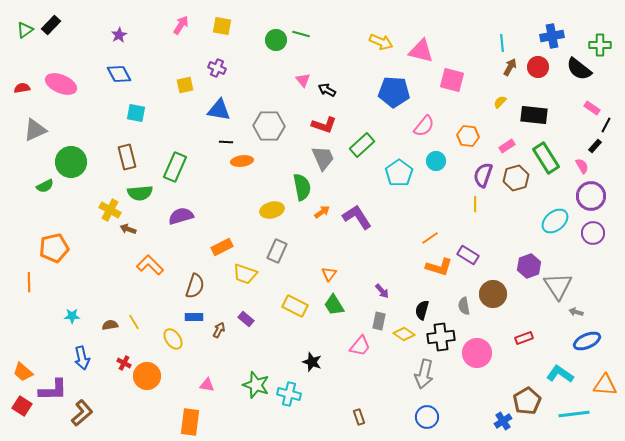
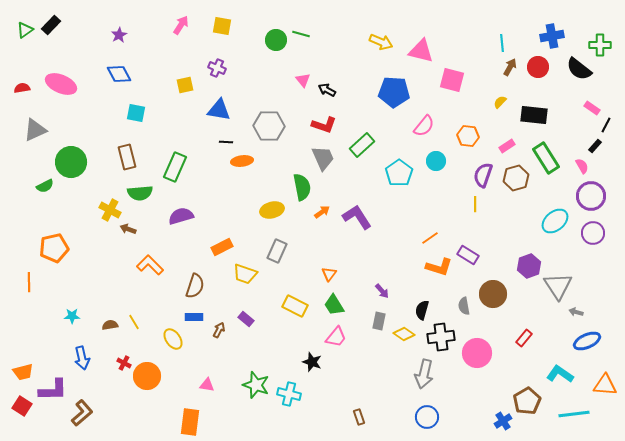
red rectangle at (524, 338): rotated 30 degrees counterclockwise
pink trapezoid at (360, 346): moved 24 px left, 9 px up
orange trapezoid at (23, 372): rotated 55 degrees counterclockwise
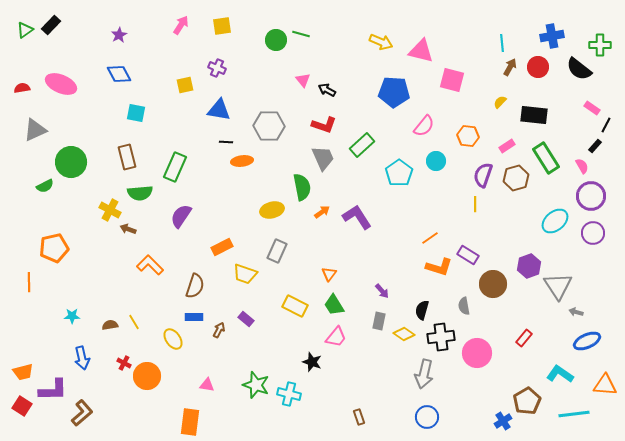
yellow square at (222, 26): rotated 18 degrees counterclockwise
purple semicircle at (181, 216): rotated 40 degrees counterclockwise
brown circle at (493, 294): moved 10 px up
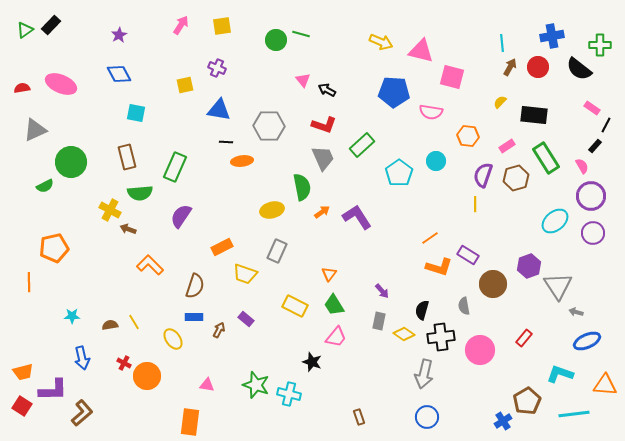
pink square at (452, 80): moved 3 px up
pink semicircle at (424, 126): moved 7 px right, 14 px up; rotated 60 degrees clockwise
pink circle at (477, 353): moved 3 px right, 3 px up
cyan L-shape at (560, 374): rotated 16 degrees counterclockwise
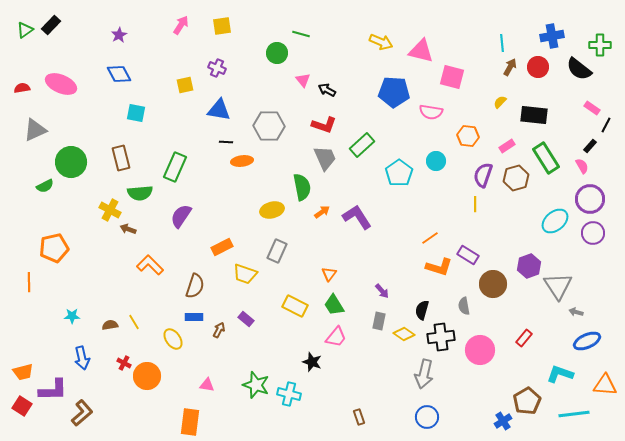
green circle at (276, 40): moved 1 px right, 13 px down
black rectangle at (595, 146): moved 5 px left
brown rectangle at (127, 157): moved 6 px left, 1 px down
gray trapezoid at (323, 158): moved 2 px right
purple circle at (591, 196): moved 1 px left, 3 px down
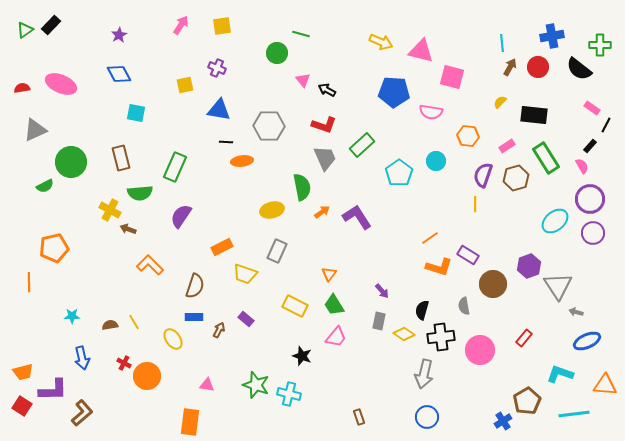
black star at (312, 362): moved 10 px left, 6 px up
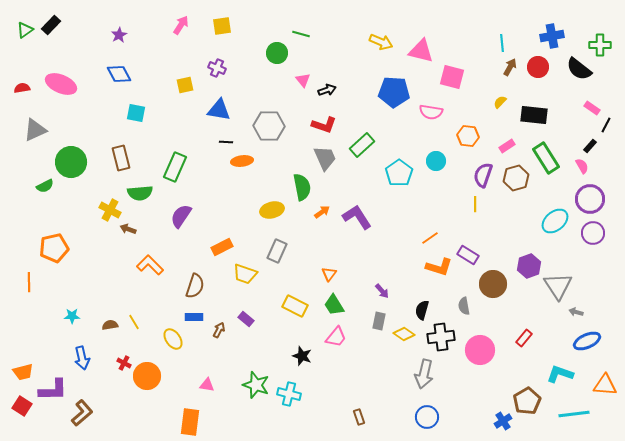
black arrow at (327, 90): rotated 132 degrees clockwise
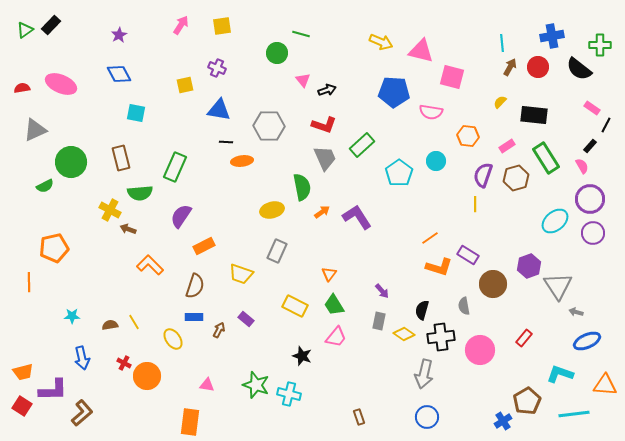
orange rectangle at (222, 247): moved 18 px left, 1 px up
yellow trapezoid at (245, 274): moved 4 px left
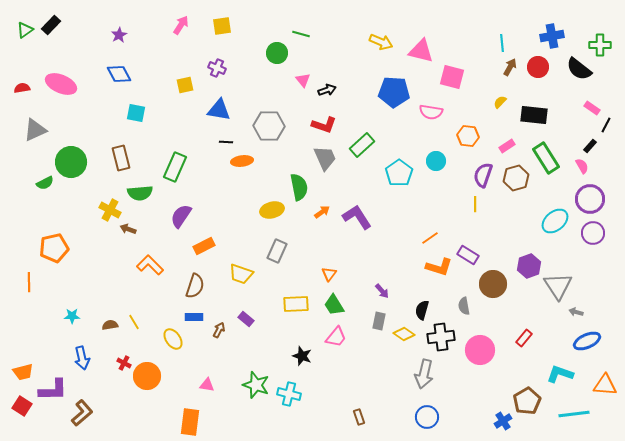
green semicircle at (45, 186): moved 3 px up
green semicircle at (302, 187): moved 3 px left
yellow rectangle at (295, 306): moved 1 px right, 2 px up; rotated 30 degrees counterclockwise
